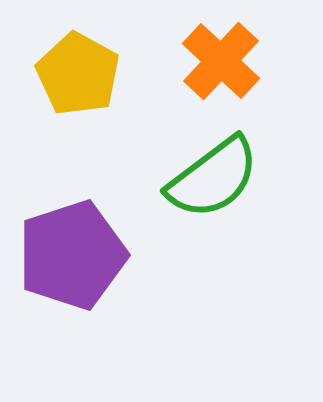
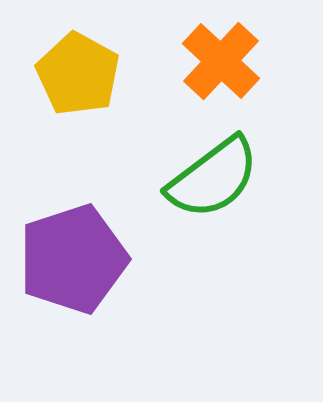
purple pentagon: moved 1 px right, 4 px down
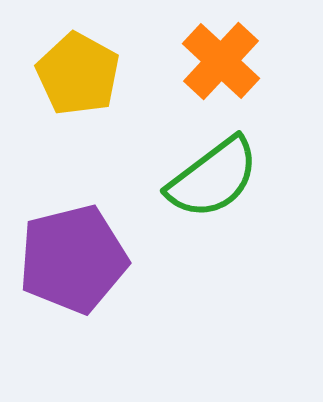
purple pentagon: rotated 4 degrees clockwise
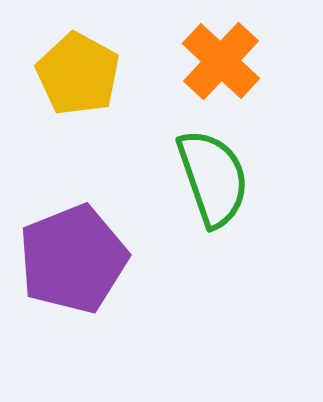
green semicircle: rotated 72 degrees counterclockwise
purple pentagon: rotated 8 degrees counterclockwise
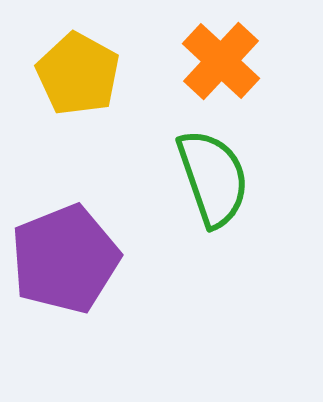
purple pentagon: moved 8 px left
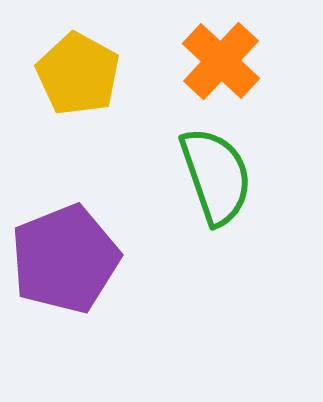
green semicircle: moved 3 px right, 2 px up
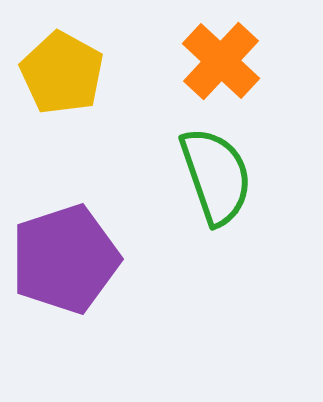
yellow pentagon: moved 16 px left, 1 px up
purple pentagon: rotated 4 degrees clockwise
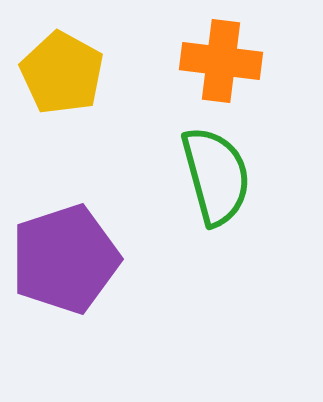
orange cross: rotated 36 degrees counterclockwise
green semicircle: rotated 4 degrees clockwise
